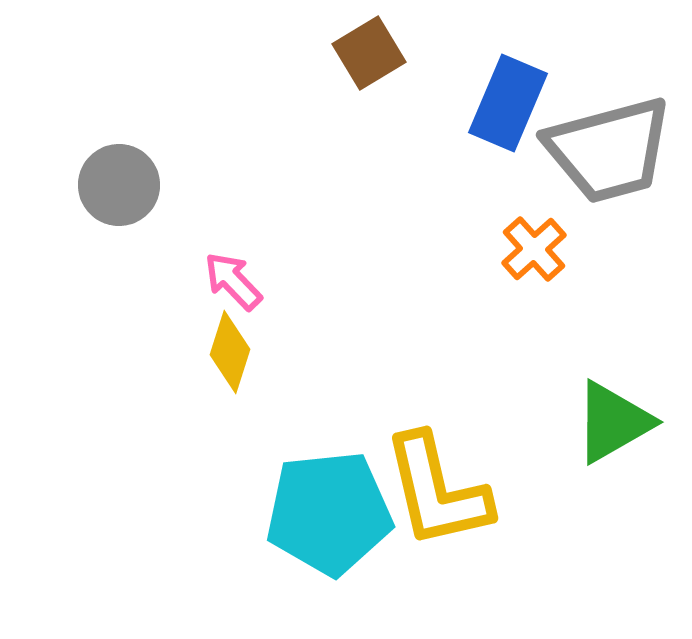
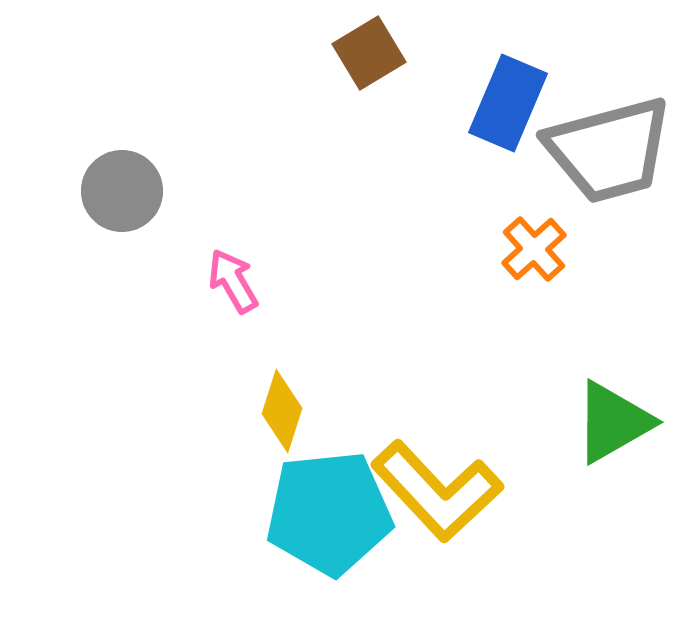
gray circle: moved 3 px right, 6 px down
pink arrow: rotated 14 degrees clockwise
yellow diamond: moved 52 px right, 59 px down
yellow L-shape: rotated 30 degrees counterclockwise
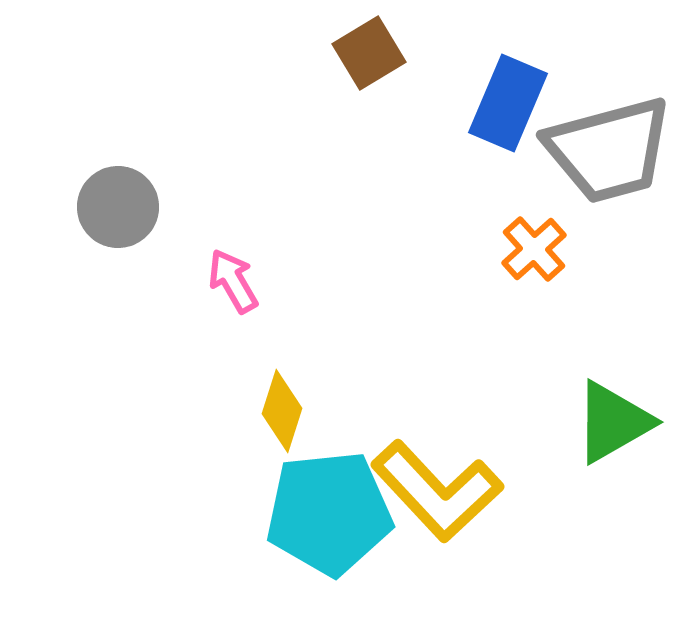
gray circle: moved 4 px left, 16 px down
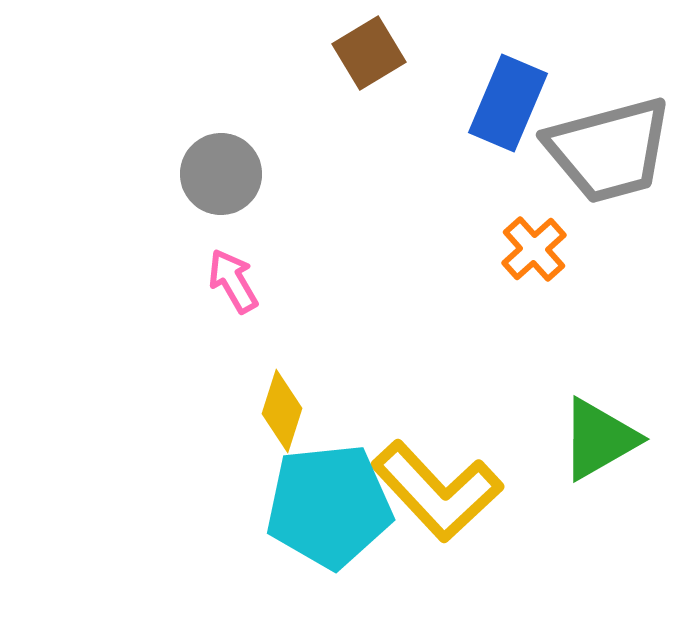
gray circle: moved 103 px right, 33 px up
green triangle: moved 14 px left, 17 px down
cyan pentagon: moved 7 px up
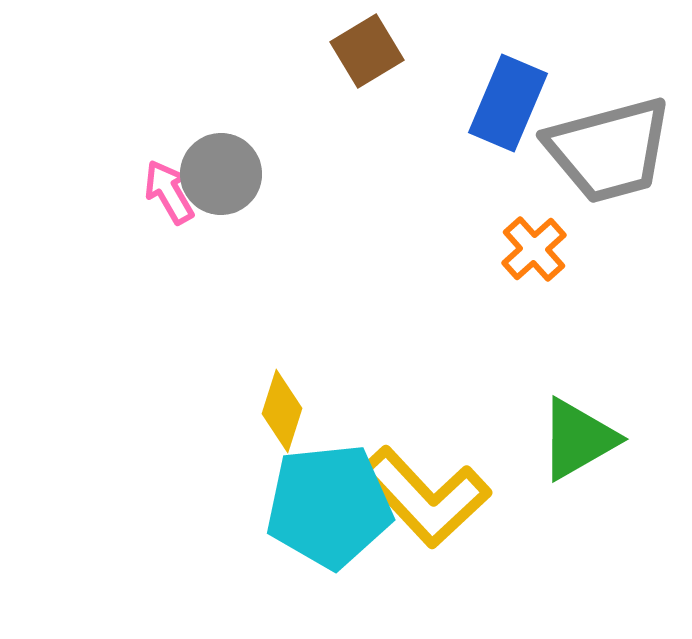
brown square: moved 2 px left, 2 px up
pink arrow: moved 64 px left, 89 px up
green triangle: moved 21 px left
yellow L-shape: moved 12 px left, 6 px down
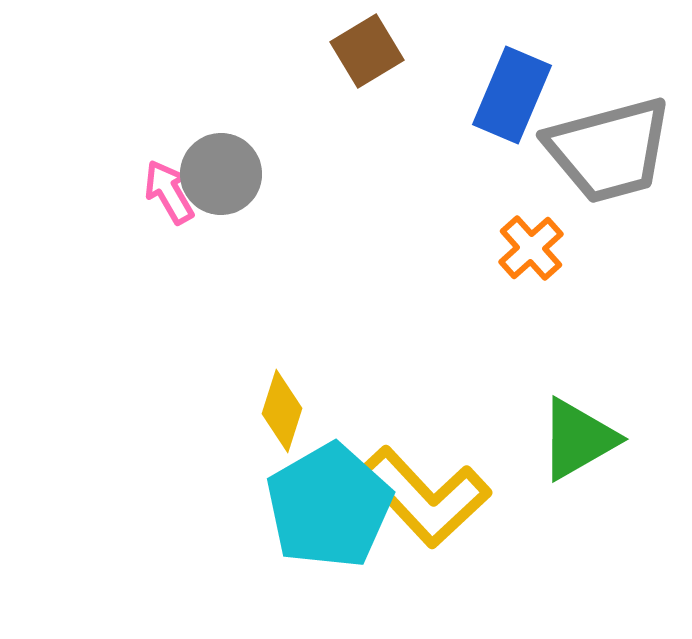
blue rectangle: moved 4 px right, 8 px up
orange cross: moved 3 px left, 1 px up
cyan pentagon: rotated 24 degrees counterclockwise
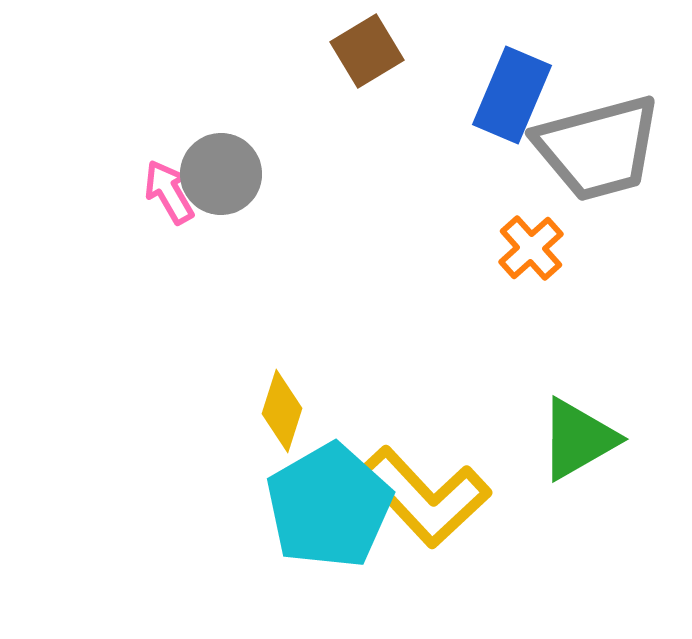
gray trapezoid: moved 11 px left, 2 px up
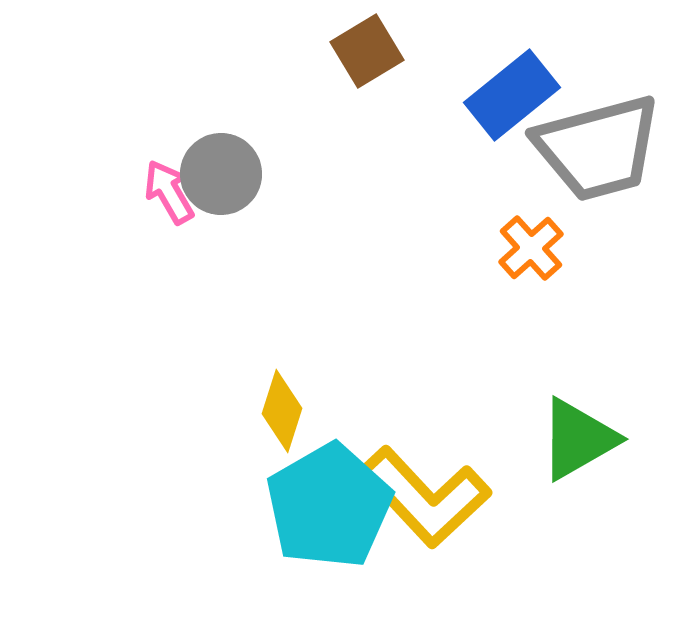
blue rectangle: rotated 28 degrees clockwise
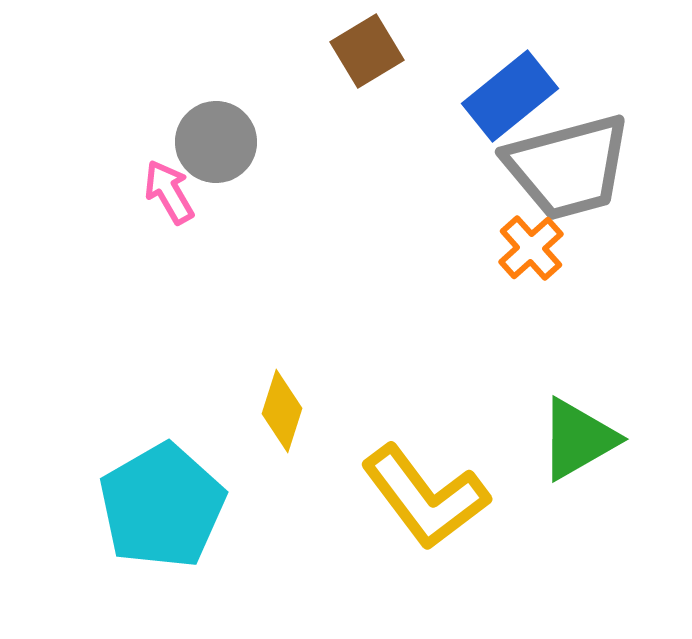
blue rectangle: moved 2 px left, 1 px down
gray trapezoid: moved 30 px left, 19 px down
gray circle: moved 5 px left, 32 px up
yellow L-shape: rotated 6 degrees clockwise
cyan pentagon: moved 167 px left
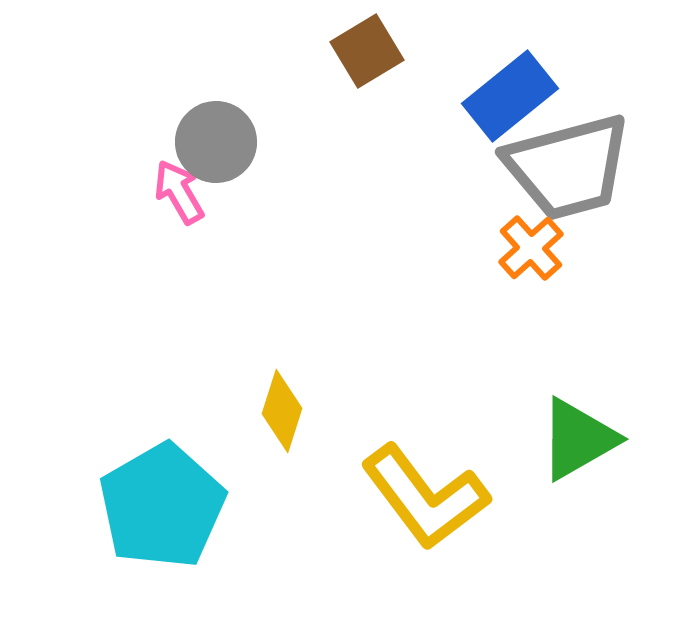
pink arrow: moved 10 px right
